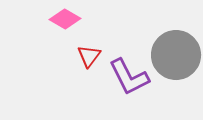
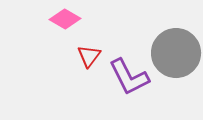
gray circle: moved 2 px up
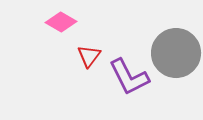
pink diamond: moved 4 px left, 3 px down
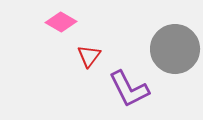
gray circle: moved 1 px left, 4 px up
purple L-shape: moved 12 px down
